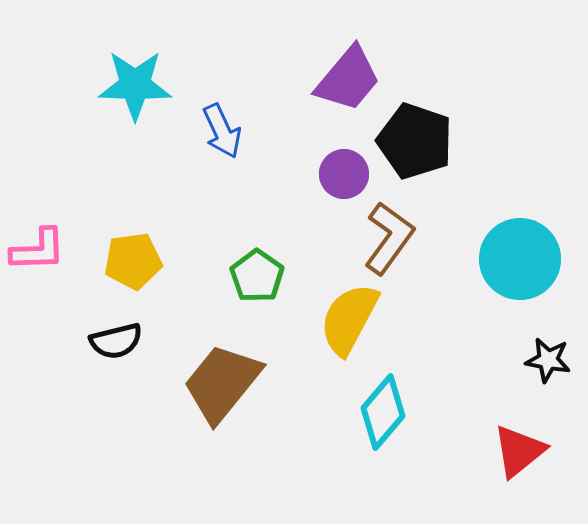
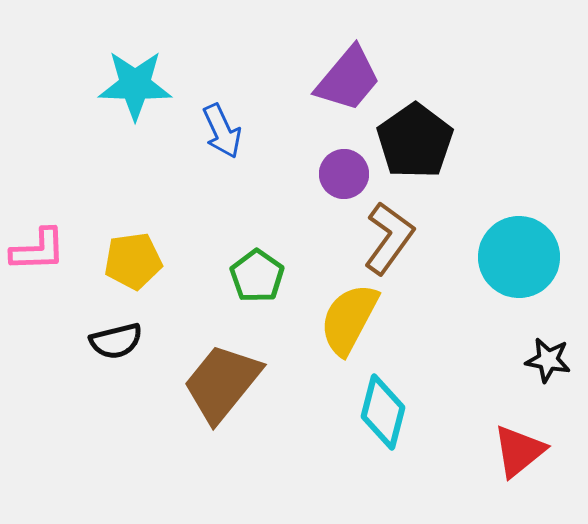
black pentagon: rotated 18 degrees clockwise
cyan circle: moved 1 px left, 2 px up
cyan diamond: rotated 26 degrees counterclockwise
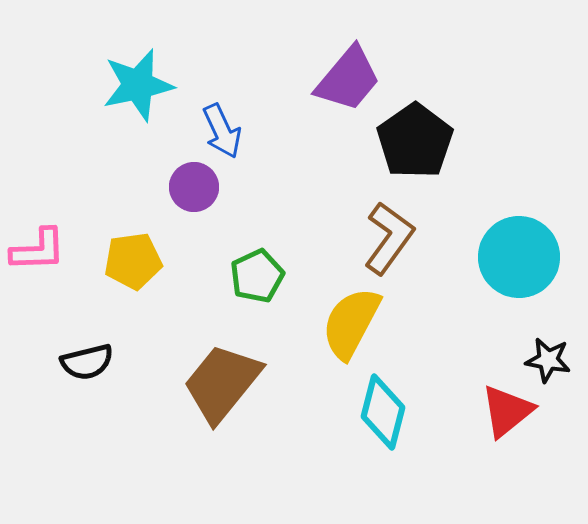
cyan star: moved 3 px right; rotated 14 degrees counterclockwise
purple circle: moved 150 px left, 13 px down
green pentagon: rotated 12 degrees clockwise
yellow semicircle: moved 2 px right, 4 px down
black semicircle: moved 29 px left, 21 px down
red triangle: moved 12 px left, 40 px up
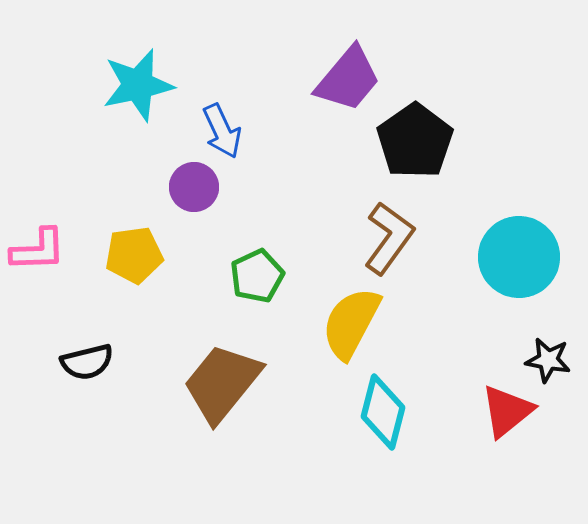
yellow pentagon: moved 1 px right, 6 px up
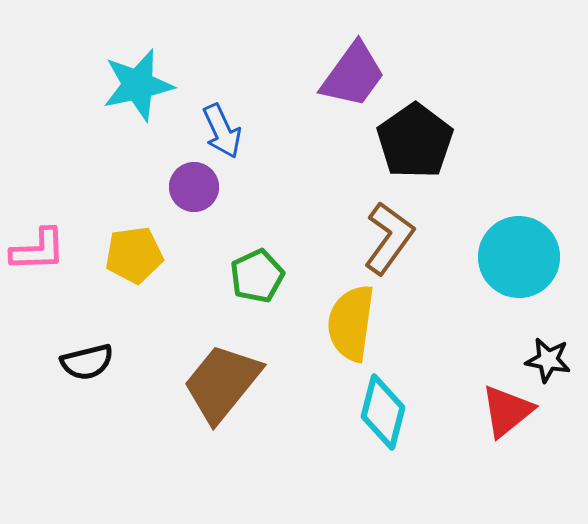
purple trapezoid: moved 5 px right, 4 px up; rotated 4 degrees counterclockwise
yellow semicircle: rotated 20 degrees counterclockwise
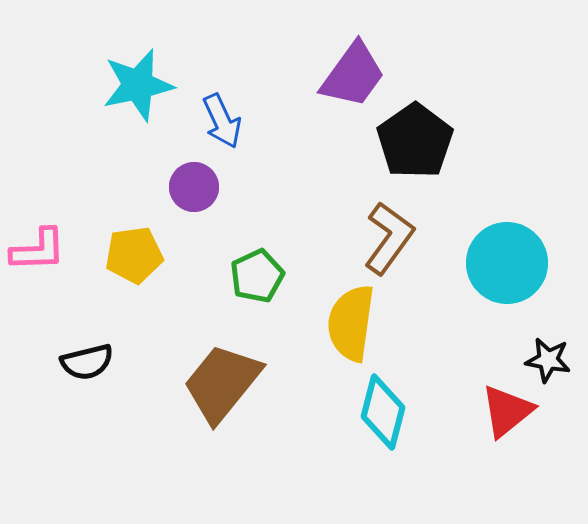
blue arrow: moved 10 px up
cyan circle: moved 12 px left, 6 px down
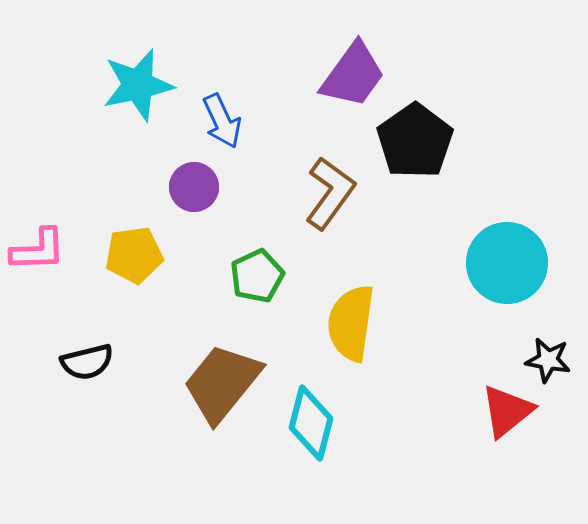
brown L-shape: moved 59 px left, 45 px up
cyan diamond: moved 72 px left, 11 px down
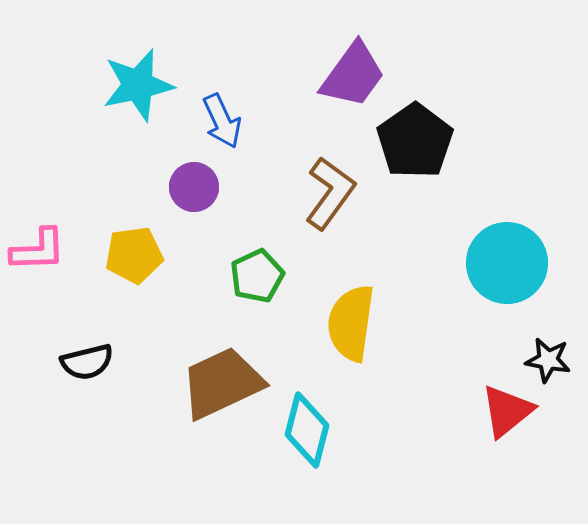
brown trapezoid: rotated 26 degrees clockwise
cyan diamond: moved 4 px left, 7 px down
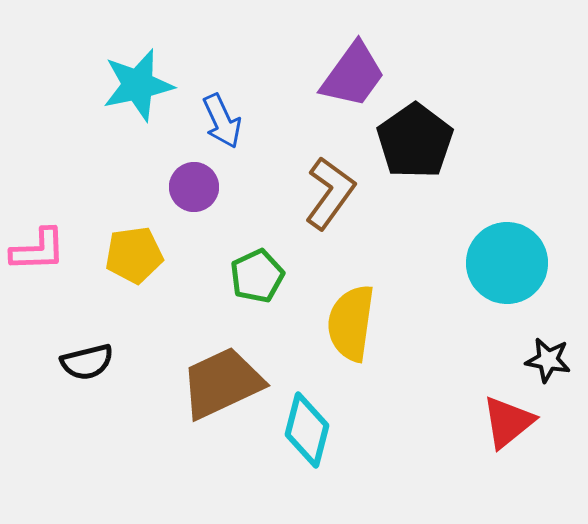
red triangle: moved 1 px right, 11 px down
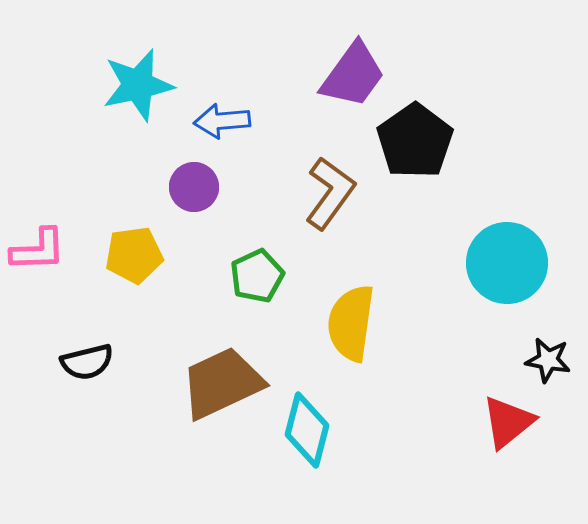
blue arrow: rotated 110 degrees clockwise
